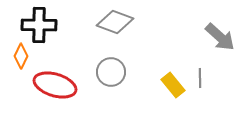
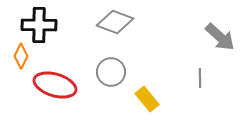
yellow rectangle: moved 26 px left, 14 px down
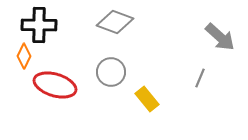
orange diamond: moved 3 px right
gray line: rotated 24 degrees clockwise
